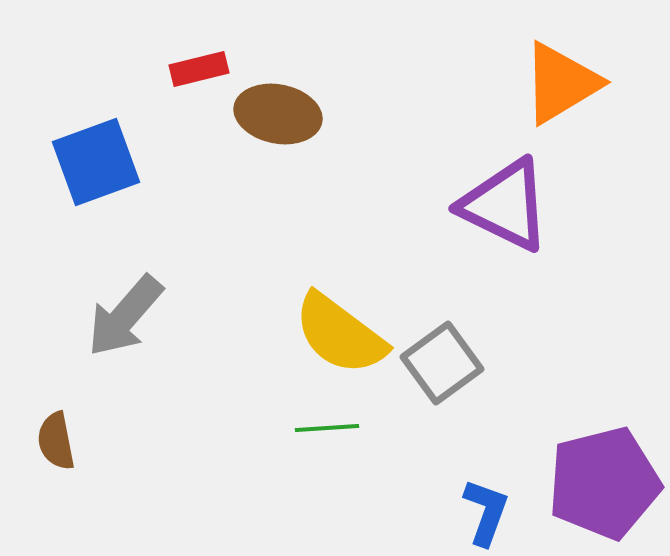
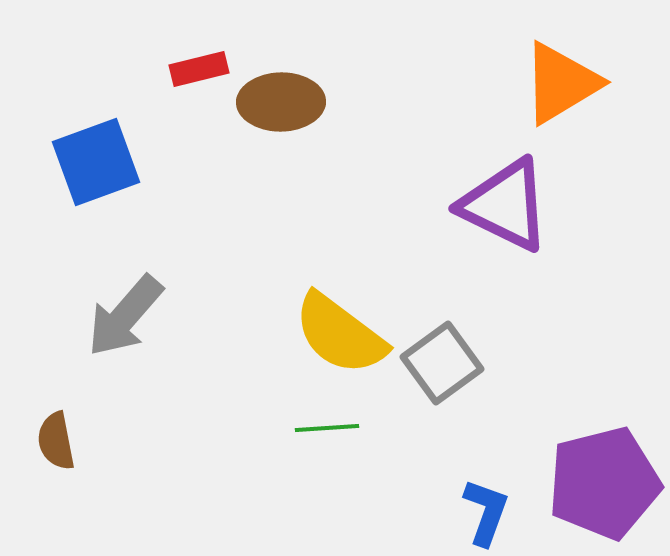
brown ellipse: moved 3 px right, 12 px up; rotated 12 degrees counterclockwise
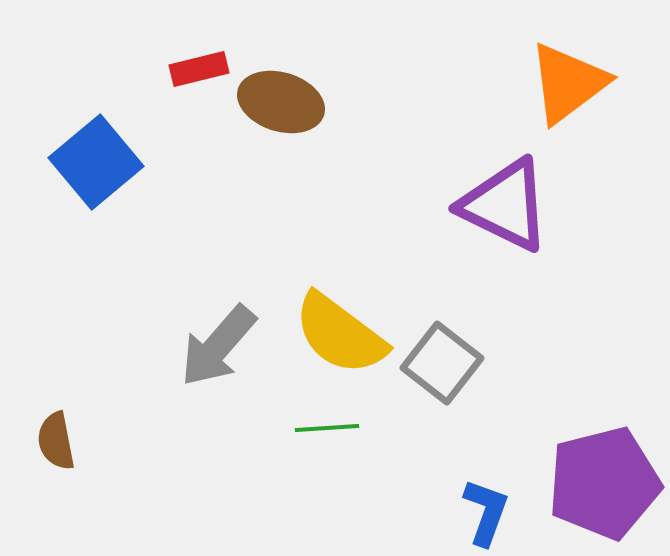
orange triangle: moved 7 px right; rotated 6 degrees counterclockwise
brown ellipse: rotated 18 degrees clockwise
blue square: rotated 20 degrees counterclockwise
gray arrow: moved 93 px right, 30 px down
gray square: rotated 16 degrees counterclockwise
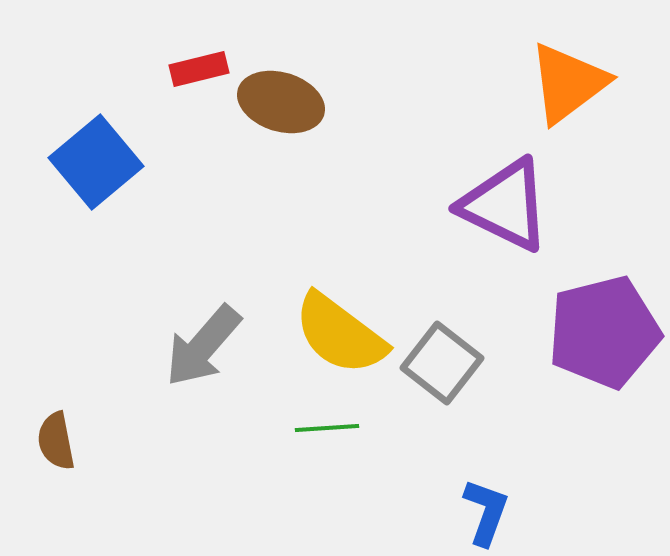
gray arrow: moved 15 px left
purple pentagon: moved 151 px up
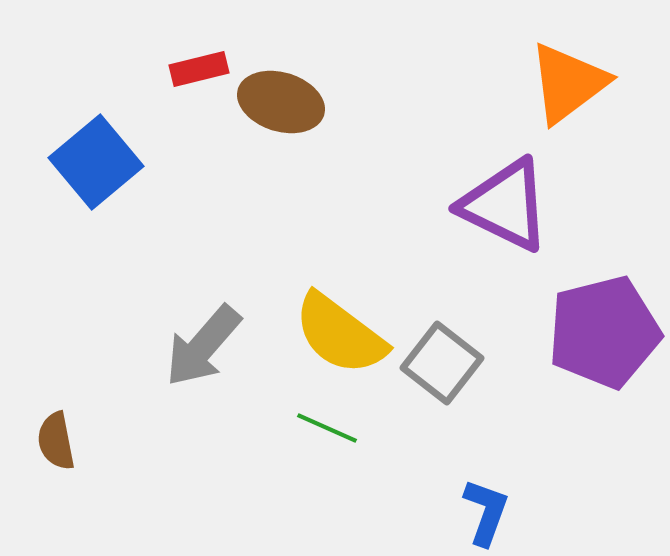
green line: rotated 28 degrees clockwise
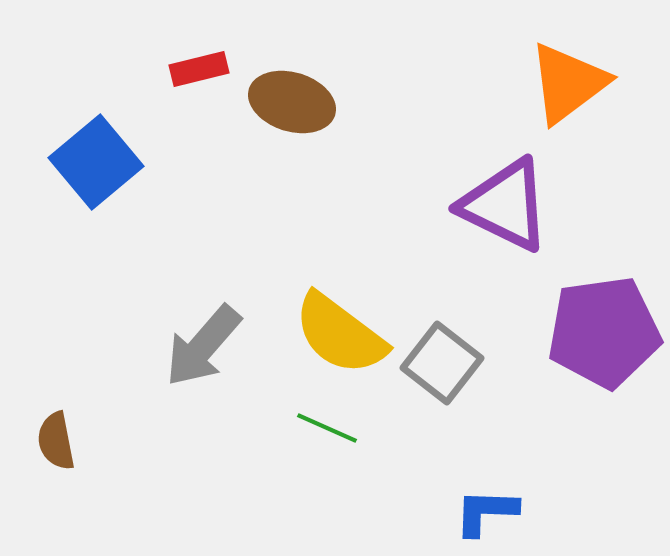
brown ellipse: moved 11 px right
purple pentagon: rotated 6 degrees clockwise
blue L-shape: rotated 108 degrees counterclockwise
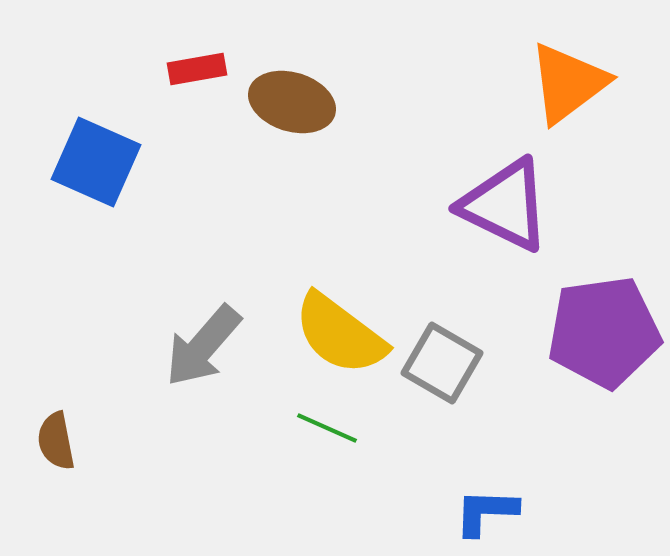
red rectangle: moved 2 px left; rotated 4 degrees clockwise
blue square: rotated 26 degrees counterclockwise
gray square: rotated 8 degrees counterclockwise
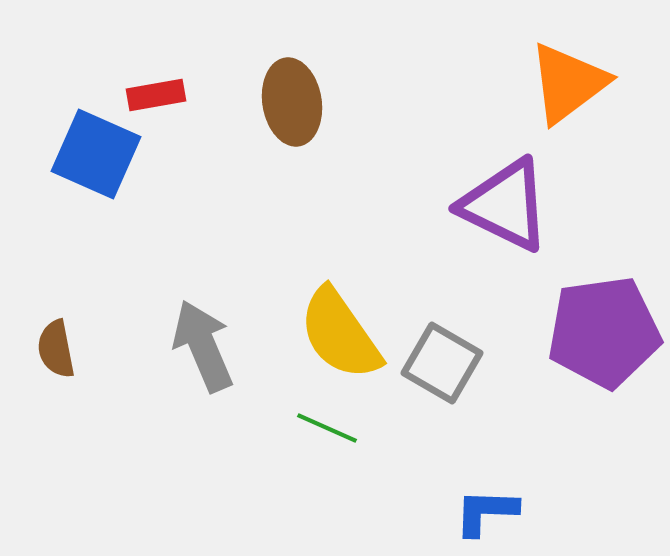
red rectangle: moved 41 px left, 26 px down
brown ellipse: rotated 64 degrees clockwise
blue square: moved 8 px up
yellow semicircle: rotated 18 degrees clockwise
gray arrow: rotated 116 degrees clockwise
brown semicircle: moved 92 px up
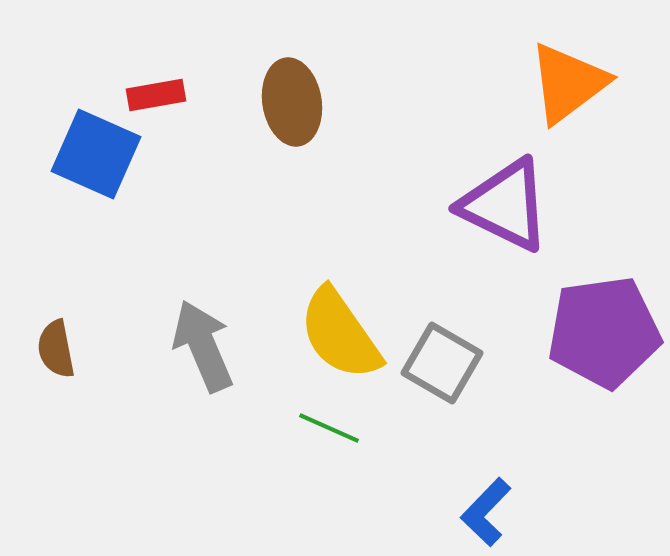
green line: moved 2 px right
blue L-shape: rotated 48 degrees counterclockwise
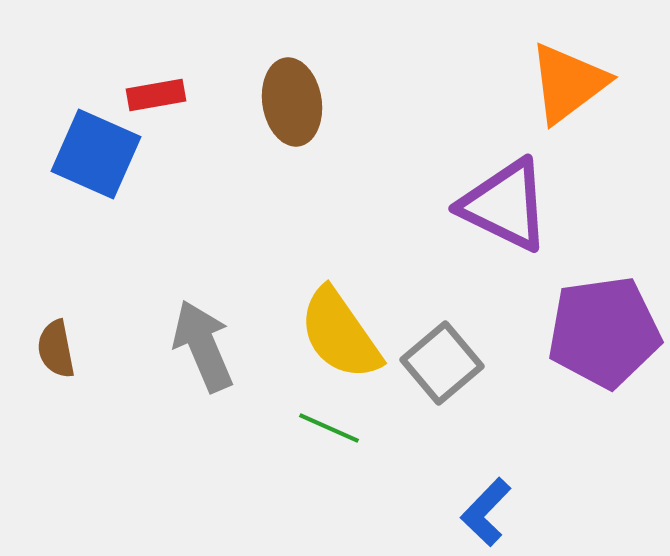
gray square: rotated 20 degrees clockwise
